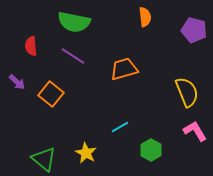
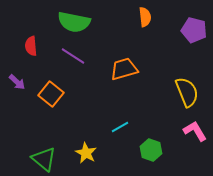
green hexagon: rotated 10 degrees counterclockwise
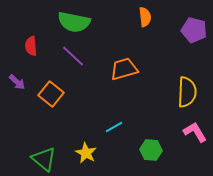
purple line: rotated 10 degrees clockwise
yellow semicircle: rotated 24 degrees clockwise
cyan line: moved 6 px left
pink L-shape: moved 1 px down
green hexagon: rotated 15 degrees counterclockwise
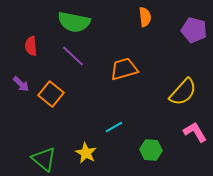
purple arrow: moved 4 px right, 2 px down
yellow semicircle: moved 4 px left; rotated 40 degrees clockwise
